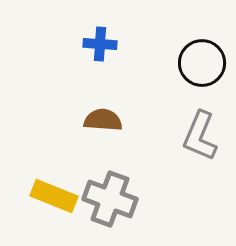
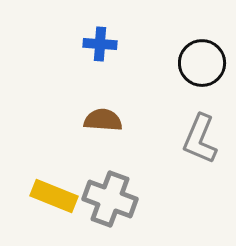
gray L-shape: moved 3 px down
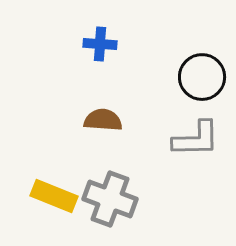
black circle: moved 14 px down
gray L-shape: moved 4 px left; rotated 114 degrees counterclockwise
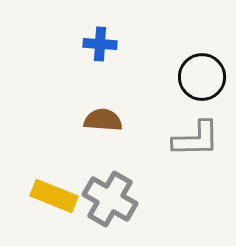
gray cross: rotated 10 degrees clockwise
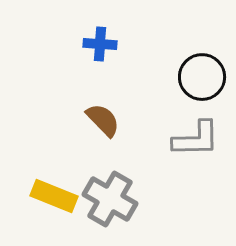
brown semicircle: rotated 42 degrees clockwise
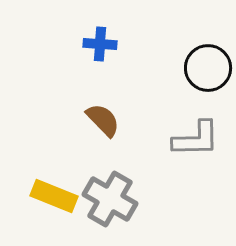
black circle: moved 6 px right, 9 px up
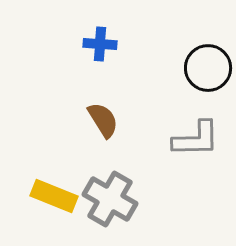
brown semicircle: rotated 12 degrees clockwise
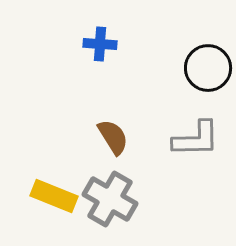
brown semicircle: moved 10 px right, 17 px down
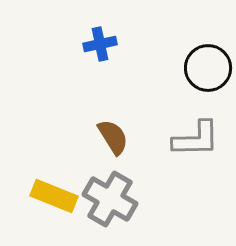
blue cross: rotated 16 degrees counterclockwise
